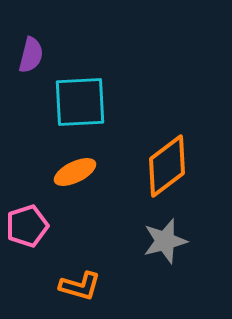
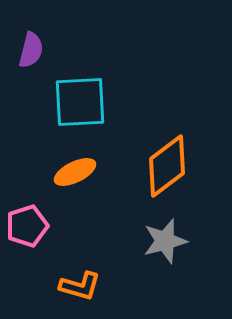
purple semicircle: moved 5 px up
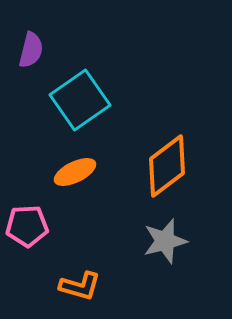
cyan square: moved 2 px up; rotated 32 degrees counterclockwise
pink pentagon: rotated 15 degrees clockwise
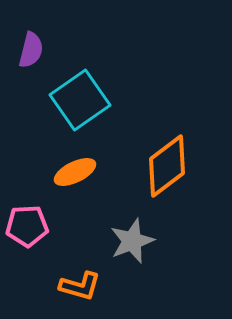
gray star: moved 33 px left; rotated 6 degrees counterclockwise
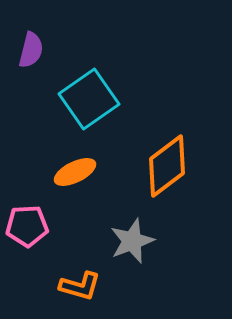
cyan square: moved 9 px right, 1 px up
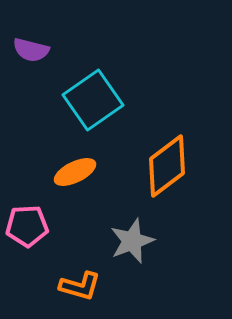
purple semicircle: rotated 90 degrees clockwise
cyan square: moved 4 px right, 1 px down
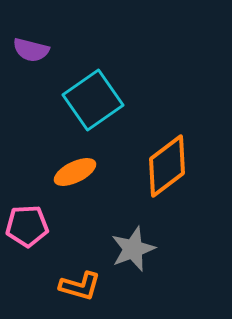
gray star: moved 1 px right, 8 px down
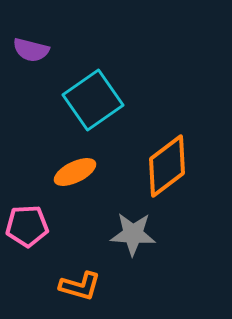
gray star: moved 15 px up; rotated 24 degrees clockwise
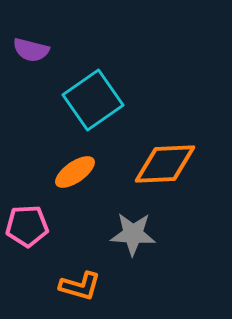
orange diamond: moved 2 px left, 2 px up; rotated 34 degrees clockwise
orange ellipse: rotated 9 degrees counterclockwise
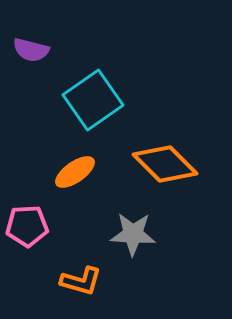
orange diamond: rotated 48 degrees clockwise
orange L-shape: moved 1 px right, 5 px up
